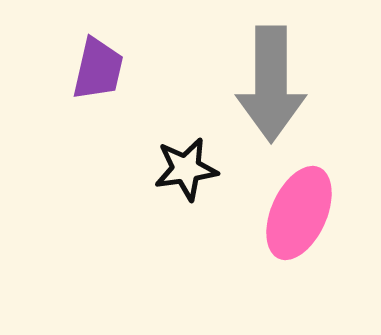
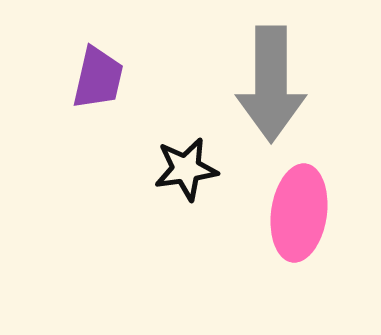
purple trapezoid: moved 9 px down
pink ellipse: rotated 16 degrees counterclockwise
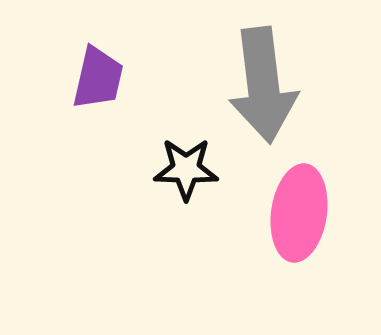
gray arrow: moved 8 px left, 1 px down; rotated 7 degrees counterclockwise
black star: rotated 10 degrees clockwise
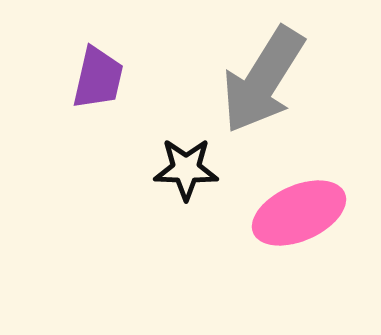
gray arrow: moved 5 px up; rotated 39 degrees clockwise
pink ellipse: rotated 58 degrees clockwise
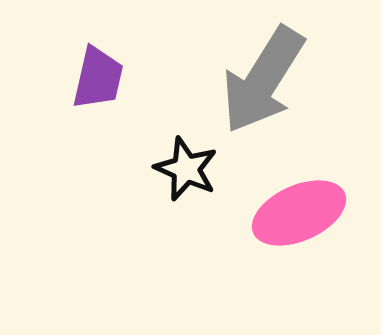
black star: rotated 22 degrees clockwise
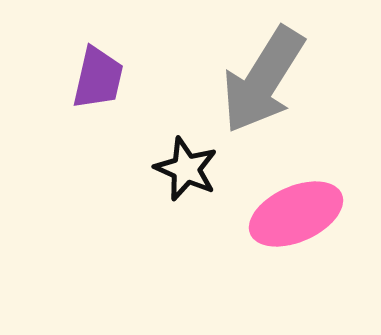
pink ellipse: moved 3 px left, 1 px down
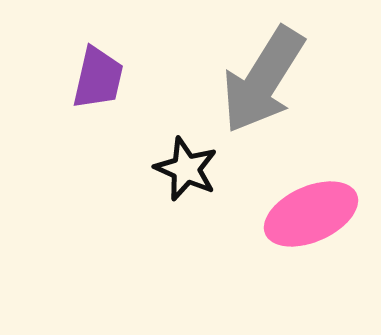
pink ellipse: moved 15 px right
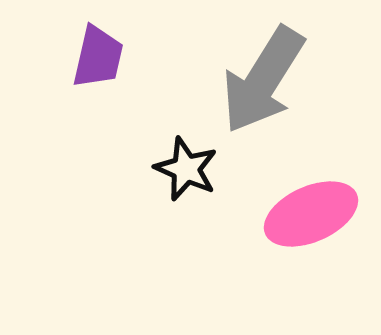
purple trapezoid: moved 21 px up
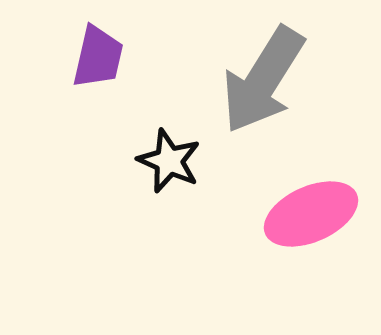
black star: moved 17 px left, 8 px up
